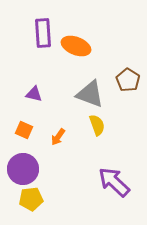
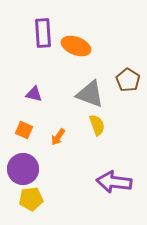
purple arrow: rotated 36 degrees counterclockwise
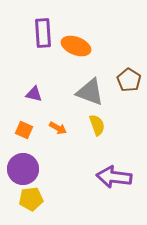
brown pentagon: moved 1 px right
gray triangle: moved 2 px up
orange arrow: moved 9 px up; rotated 96 degrees counterclockwise
purple arrow: moved 5 px up
